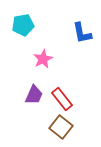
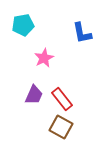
pink star: moved 1 px right, 1 px up
brown square: rotated 10 degrees counterclockwise
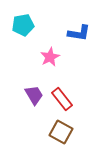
blue L-shape: moved 3 px left; rotated 70 degrees counterclockwise
pink star: moved 6 px right, 1 px up
purple trapezoid: rotated 55 degrees counterclockwise
brown square: moved 5 px down
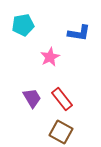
purple trapezoid: moved 2 px left, 3 px down
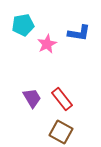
pink star: moved 3 px left, 13 px up
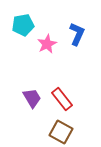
blue L-shape: moved 2 px left, 1 px down; rotated 75 degrees counterclockwise
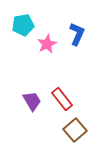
purple trapezoid: moved 3 px down
brown square: moved 14 px right, 2 px up; rotated 20 degrees clockwise
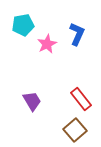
red rectangle: moved 19 px right
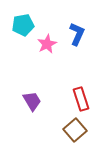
red rectangle: rotated 20 degrees clockwise
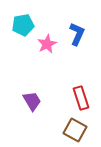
red rectangle: moved 1 px up
brown square: rotated 20 degrees counterclockwise
